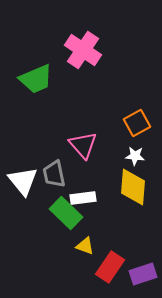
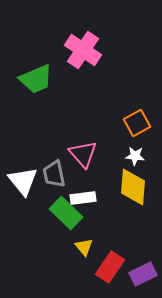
pink triangle: moved 9 px down
yellow triangle: moved 1 px left, 1 px down; rotated 30 degrees clockwise
purple rectangle: rotated 8 degrees counterclockwise
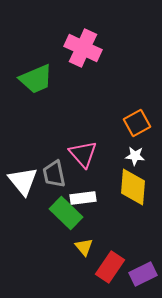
pink cross: moved 2 px up; rotated 9 degrees counterclockwise
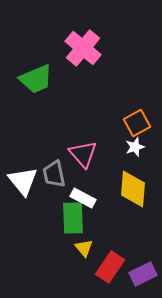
pink cross: rotated 15 degrees clockwise
white star: moved 9 px up; rotated 24 degrees counterclockwise
yellow diamond: moved 2 px down
white rectangle: rotated 35 degrees clockwise
green rectangle: moved 7 px right, 5 px down; rotated 44 degrees clockwise
yellow triangle: moved 1 px down
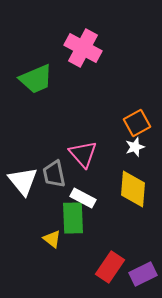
pink cross: rotated 12 degrees counterclockwise
yellow triangle: moved 32 px left, 9 px up; rotated 12 degrees counterclockwise
